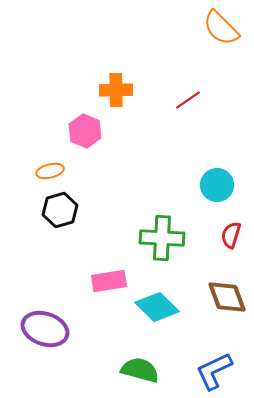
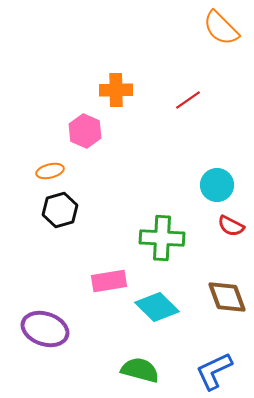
red semicircle: moved 9 px up; rotated 80 degrees counterclockwise
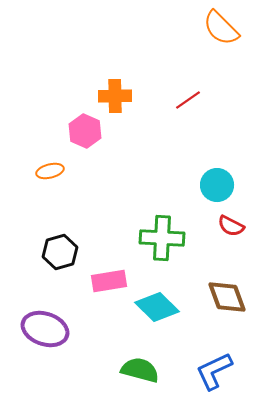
orange cross: moved 1 px left, 6 px down
black hexagon: moved 42 px down
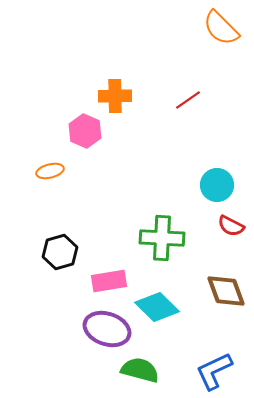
brown diamond: moved 1 px left, 6 px up
purple ellipse: moved 62 px right
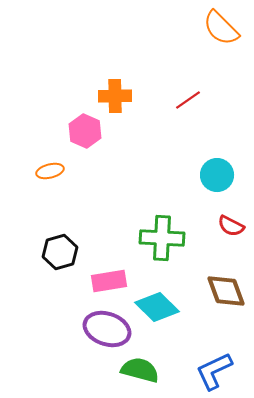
cyan circle: moved 10 px up
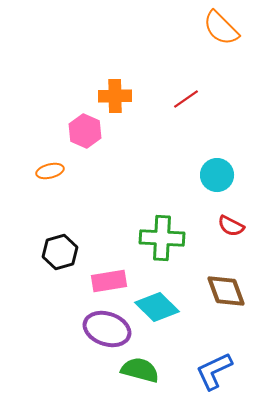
red line: moved 2 px left, 1 px up
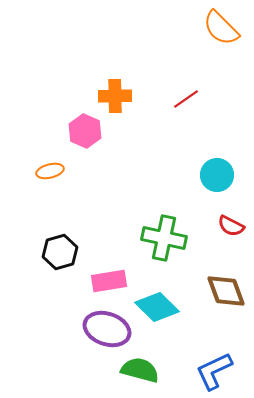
green cross: moved 2 px right; rotated 9 degrees clockwise
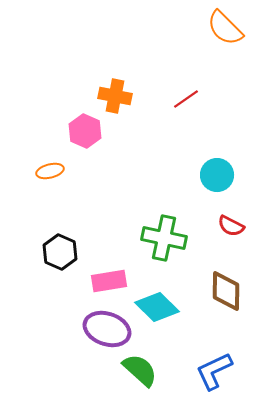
orange semicircle: moved 4 px right
orange cross: rotated 12 degrees clockwise
black hexagon: rotated 20 degrees counterclockwise
brown diamond: rotated 21 degrees clockwise
green semicircle: rotated 27 degrees clockwise
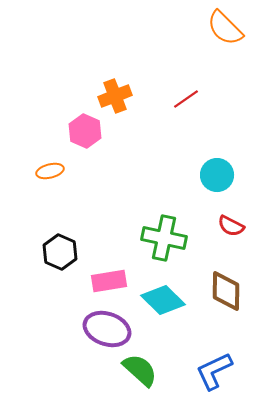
orange cross: rotated 32 degrees counterclockwise
cyan diamond: moved 6 px right, 7 px up
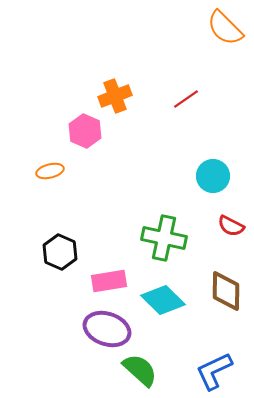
cyan circle: moved 4 px left, 1 px down
